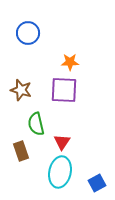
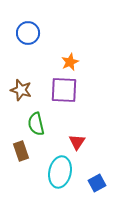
orange star: rotated 24 degrees counterclockwise
red triangle: moved 15 px right
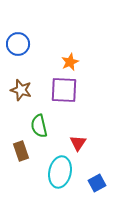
blue circle: moved 10 px left, 11 px down
green semicircle: moved 3 px right, 2 px down
red triangle: moved 1 px right, 1 px down
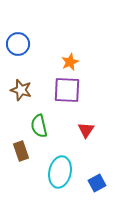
purple square: moved 3 px right
red triangle: moved 8 px right, 13 px up
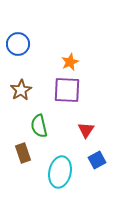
brown star: rotated 25 degrees clockwise
brown rectangle: moved 2 px right, 2 px down
blue square: moved 23 px up
